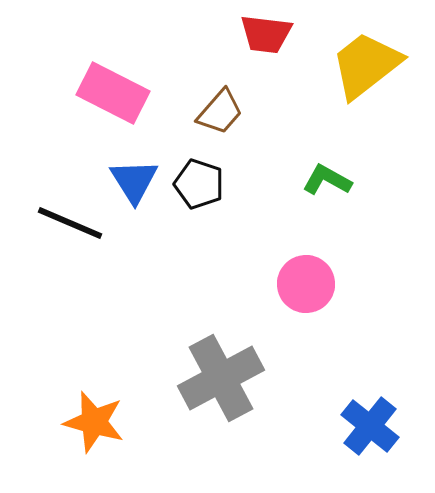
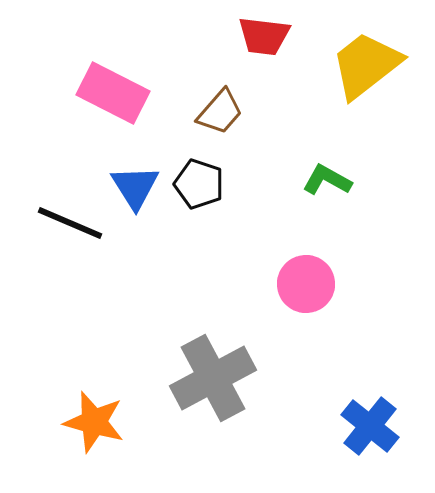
red trapezoid: moved 2 px left, 2 px down
blue triangle: moved 1 px right, 6 px down
gray cross: moved 8 px left
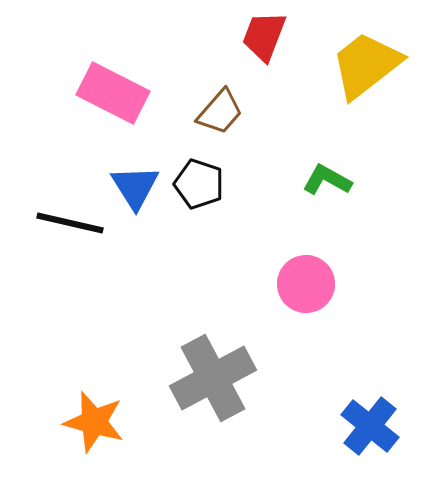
red trapezoid: rotated 104 degrees clockwise
black line: rotated 10 degrees counterclockwise
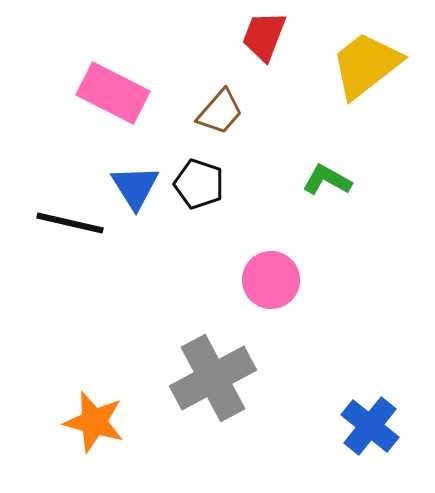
pink circle: moved 35 px left, 4 px up
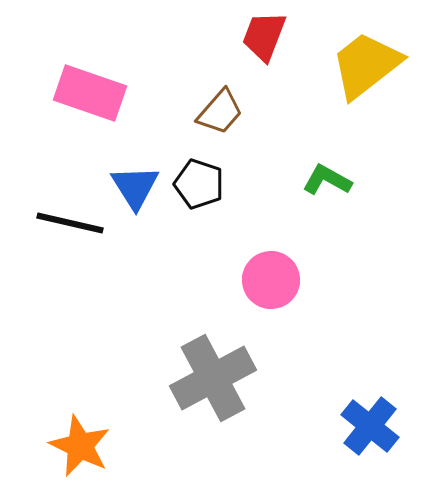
pink rectangle: moved 23 px left; rotated 8 degrees counterclockwise
orange star: moved 14 px left, 24 px down; rotated 10 degrees clockwise
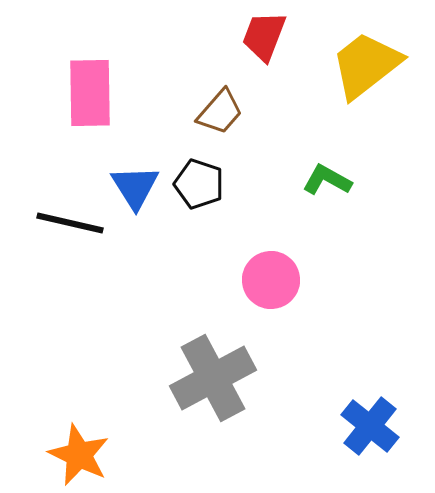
pink rectangle: rotated 70 degrees clockwise
orange star: moved 1 px left, 9 px down
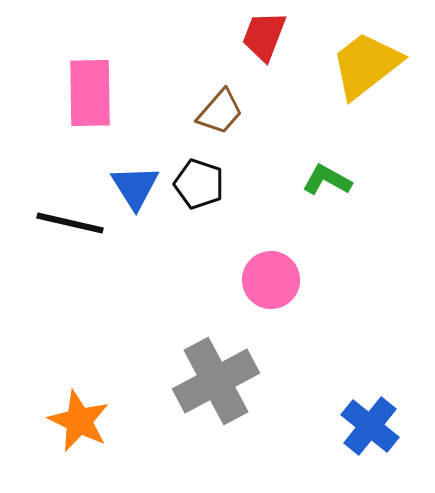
gray cross: moved 3 px right, 3 px down
orange star: moved 34 px up
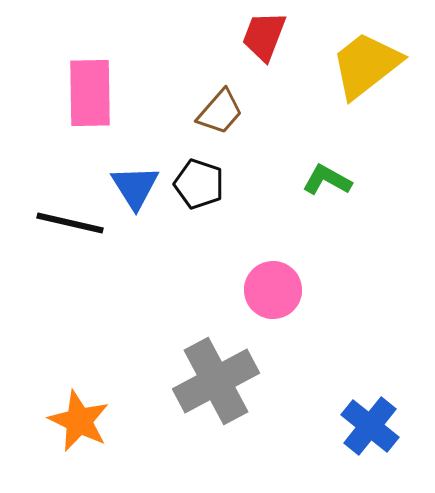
pink circle: moved 2 px right, 10 px down
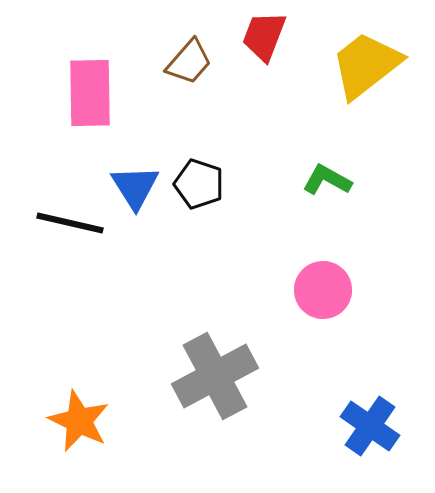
brown trapezoid: moved 31 px left, 50 px up
pink circle: moved 50 px right
gray cross: moved 1 px left, 5 px up
blue cross: rotated 4 degrees counterclockwise
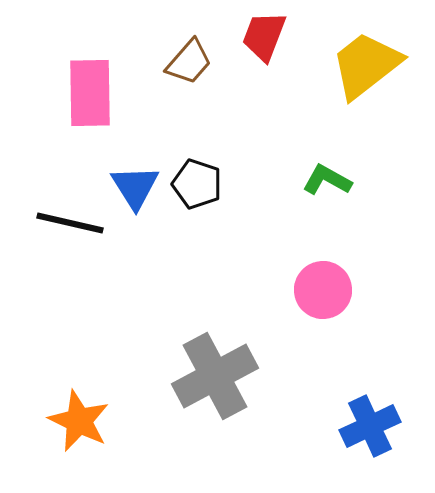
black pentagon: moved 2 px left
blue cross: rotated 30 degrees clockwise
